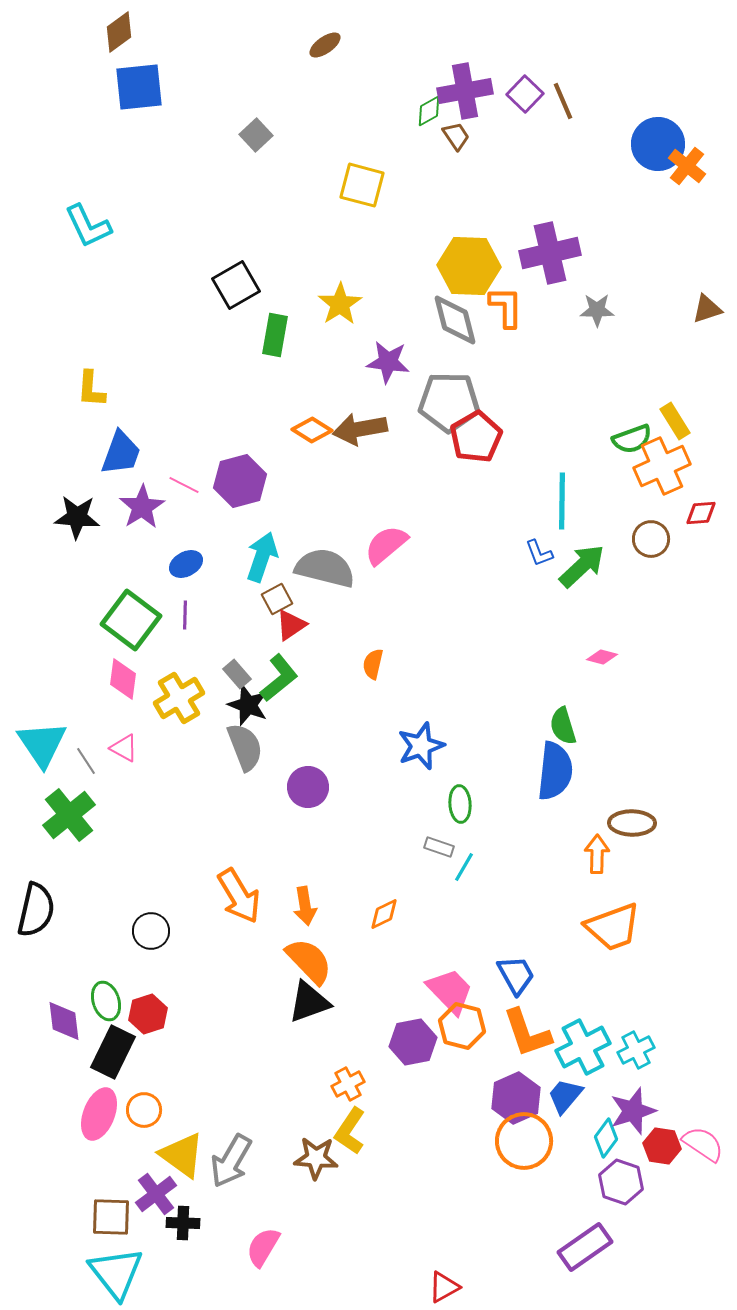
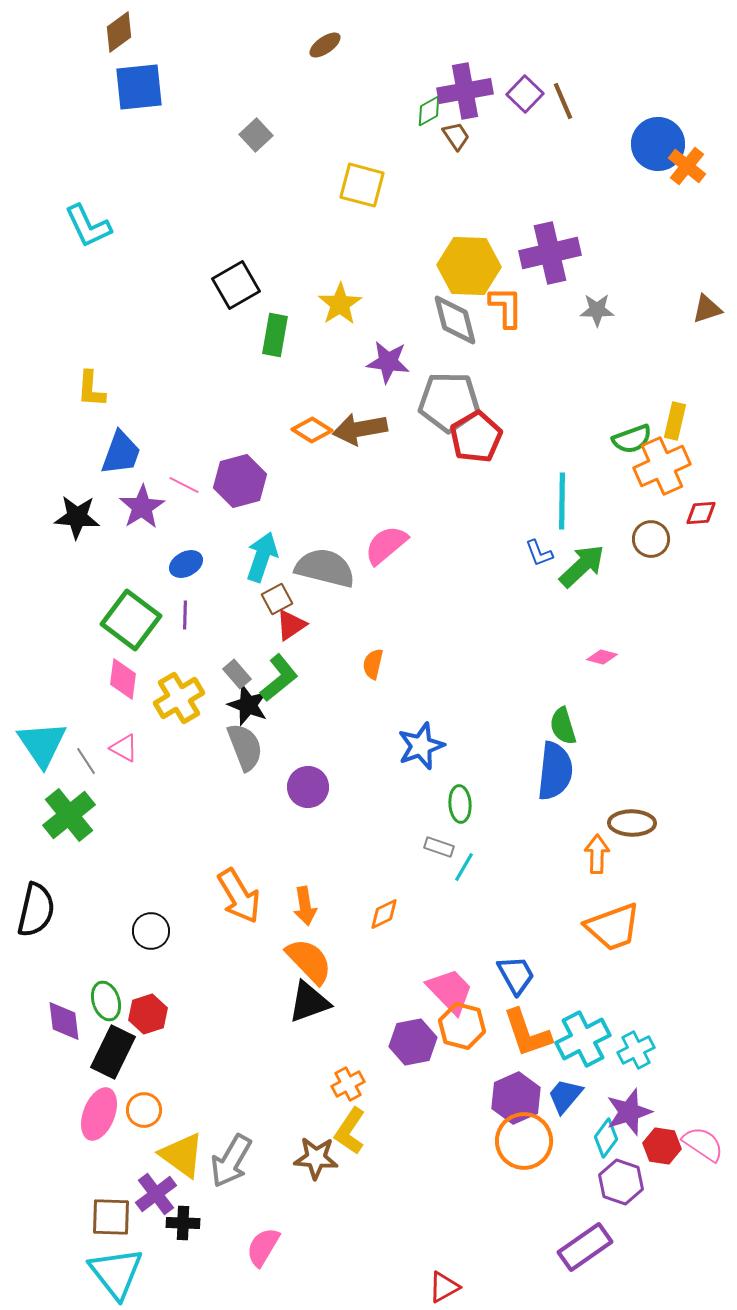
yellow rectangle at (675, 421): rotated 45 degrees clockwise
cyan cross at (583, 1047): moved 8 px up
purple star at (633, 1111): moved 4 px left, 1 px down
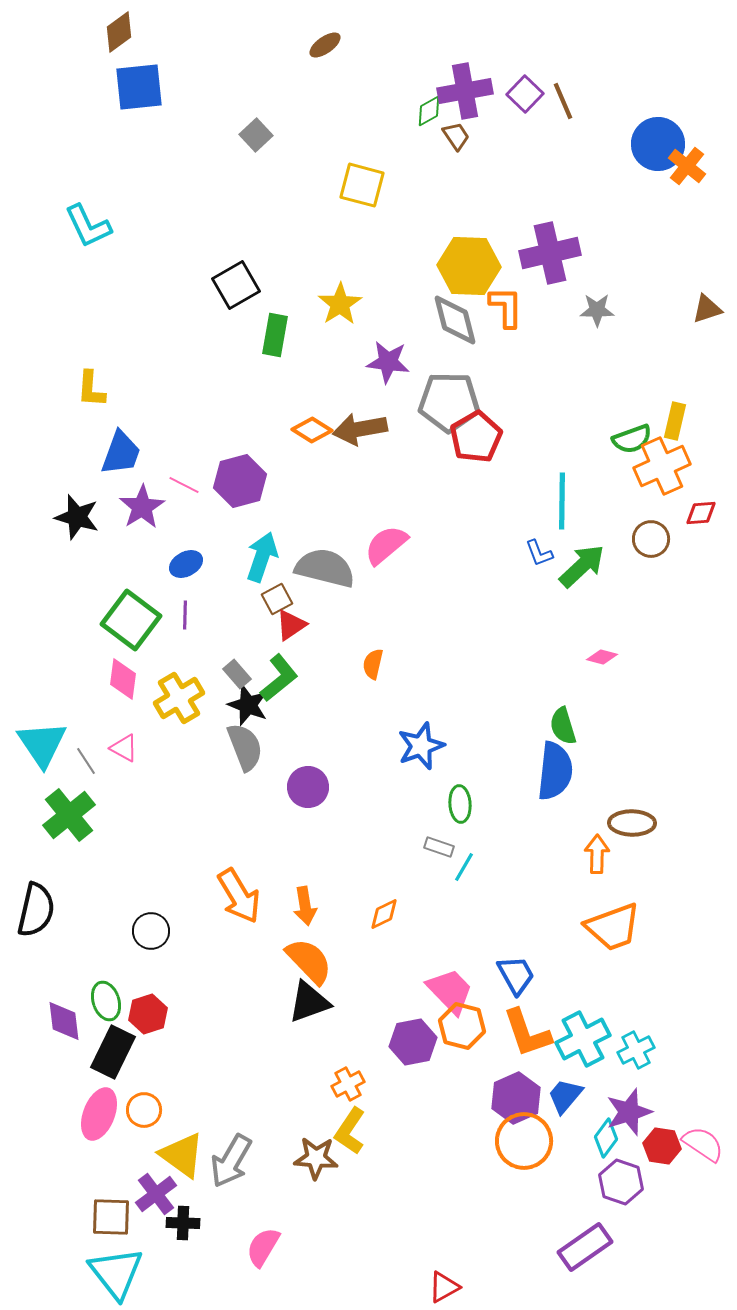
black star at (77, 517): rotated 12 degrees clockwise
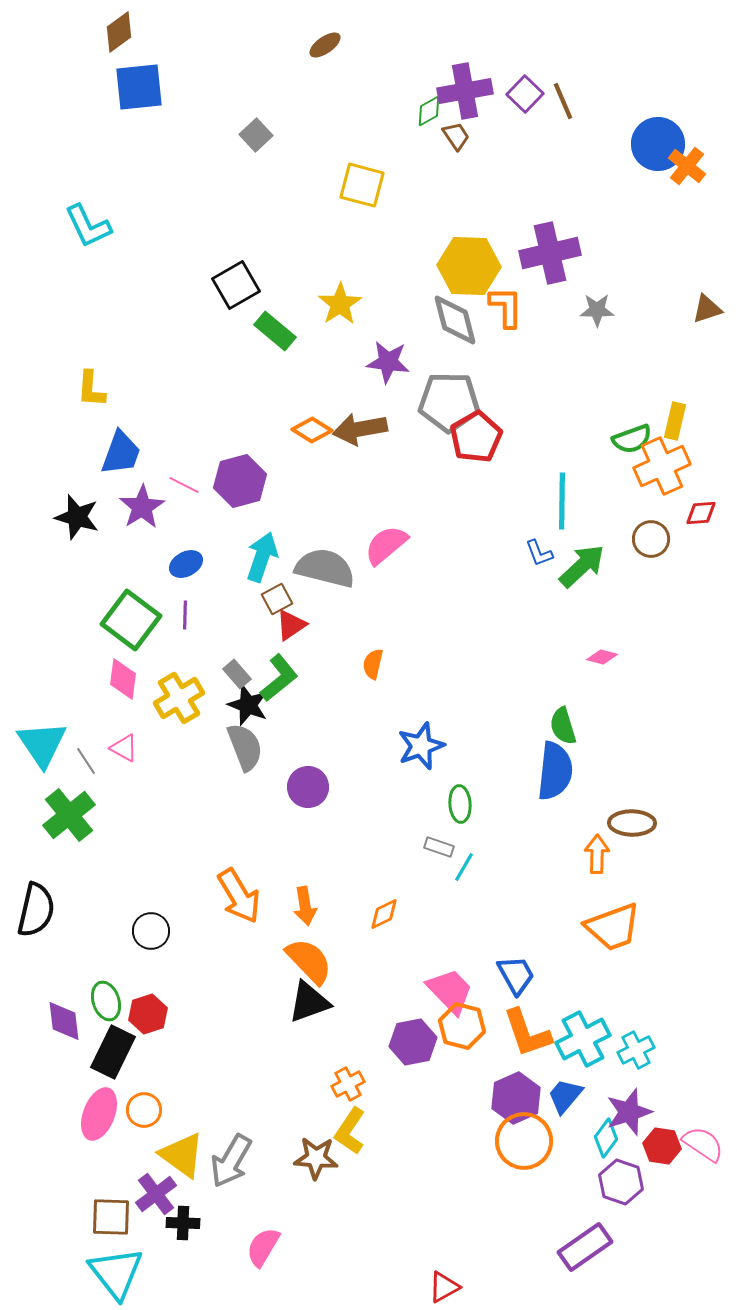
green rectangle at (275, 335): moved 4 px up; rotated 60 degrees counterclockwise
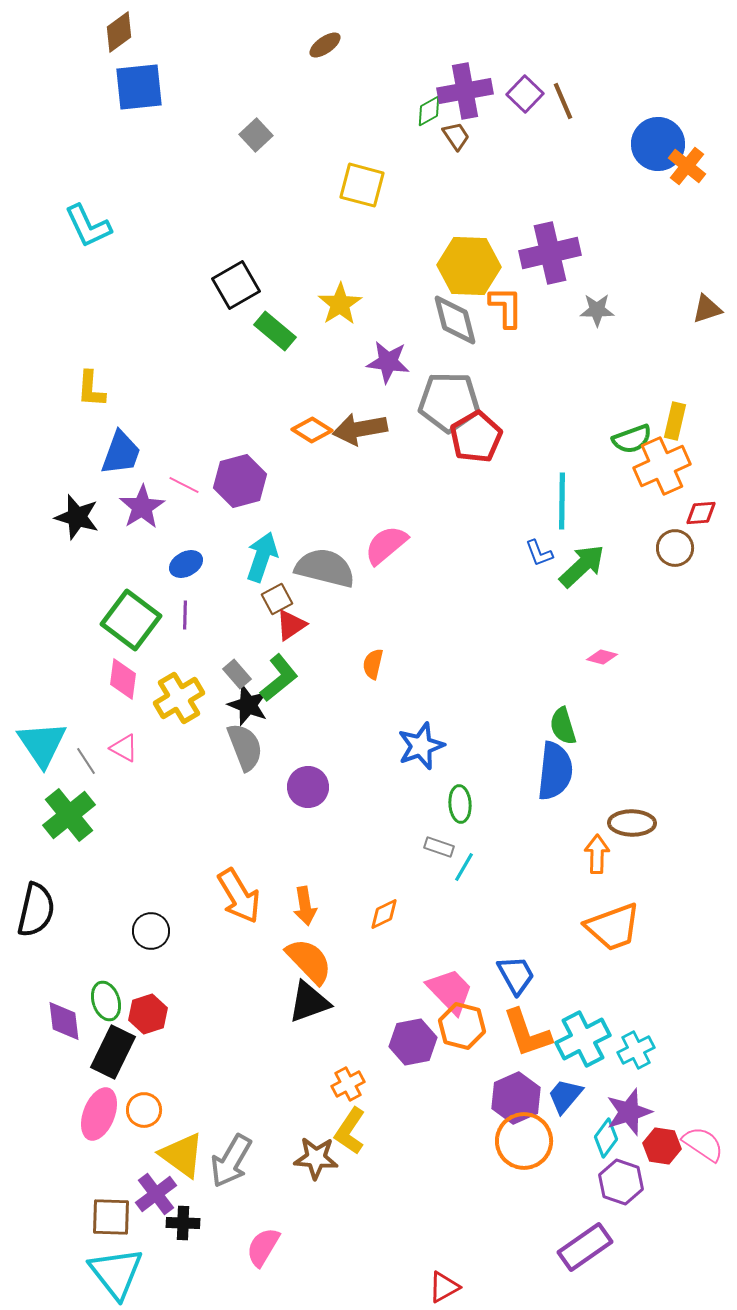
brown circle at (651, 539): moved 24 px right, 9 px down
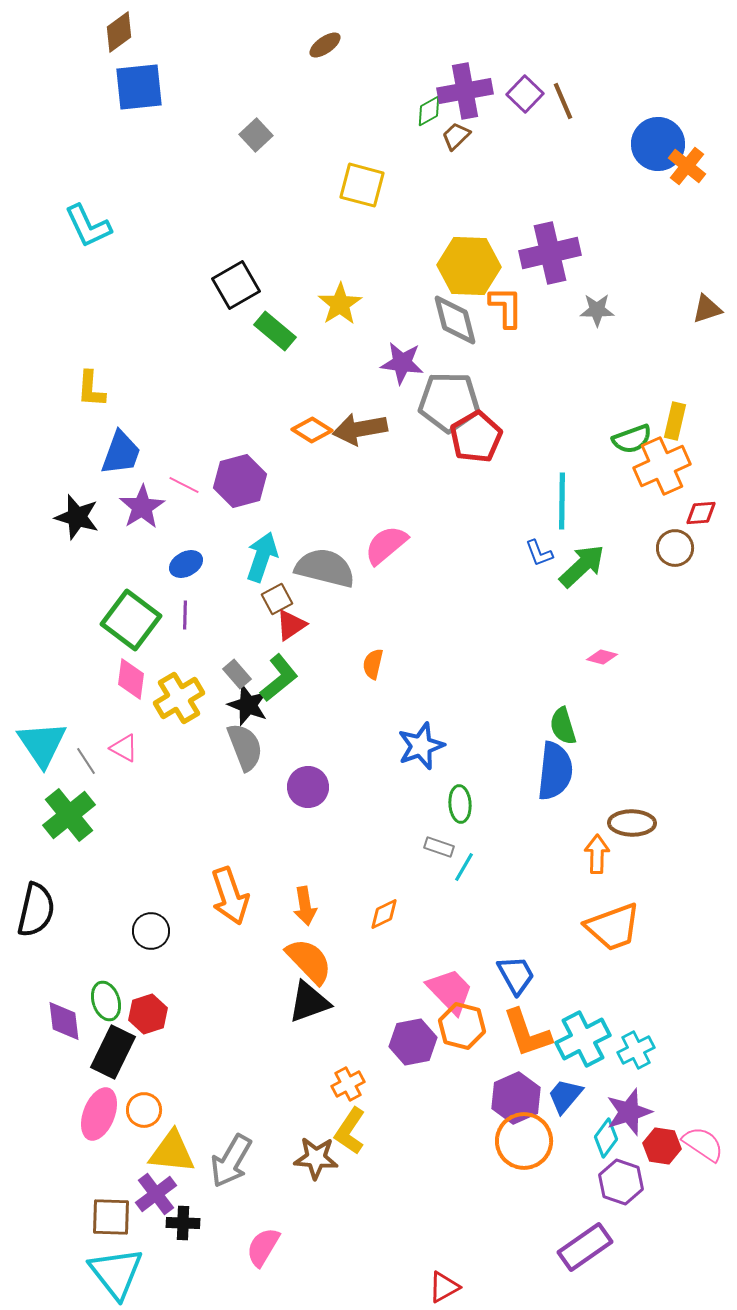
brown trapezoid at (456, 136): rotated 100 degrees counterclockwise
purple star at (388, 362): moved 14 px right, 1 px down
pink diamond at (123, 679): moved 8 px right
orange arrow at (239, 896): moved 9 px left; rotated 12 degrees clockwise
yellow triangle at (182, 1155): moved 10 px left, 3 px up; rotated 30 degrees counterclockwise
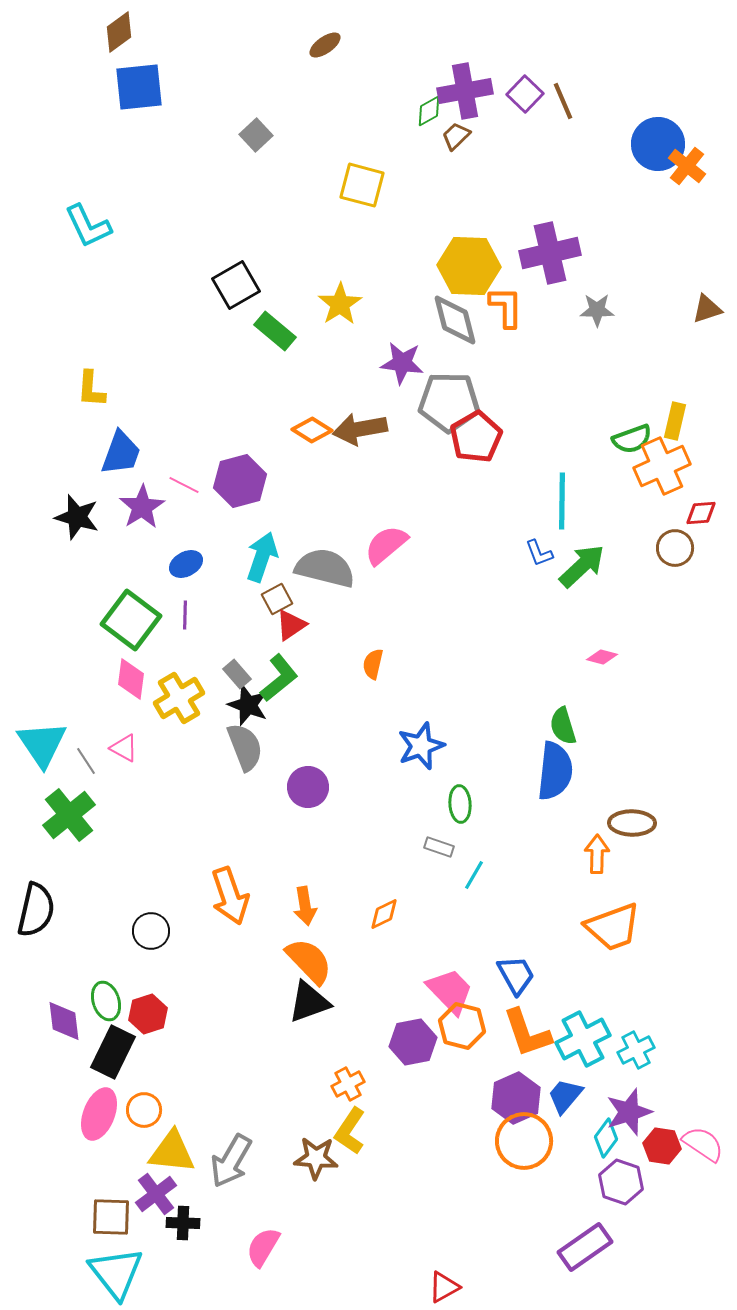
cyan line at (464, 867): moved 10 px right, 8 px down
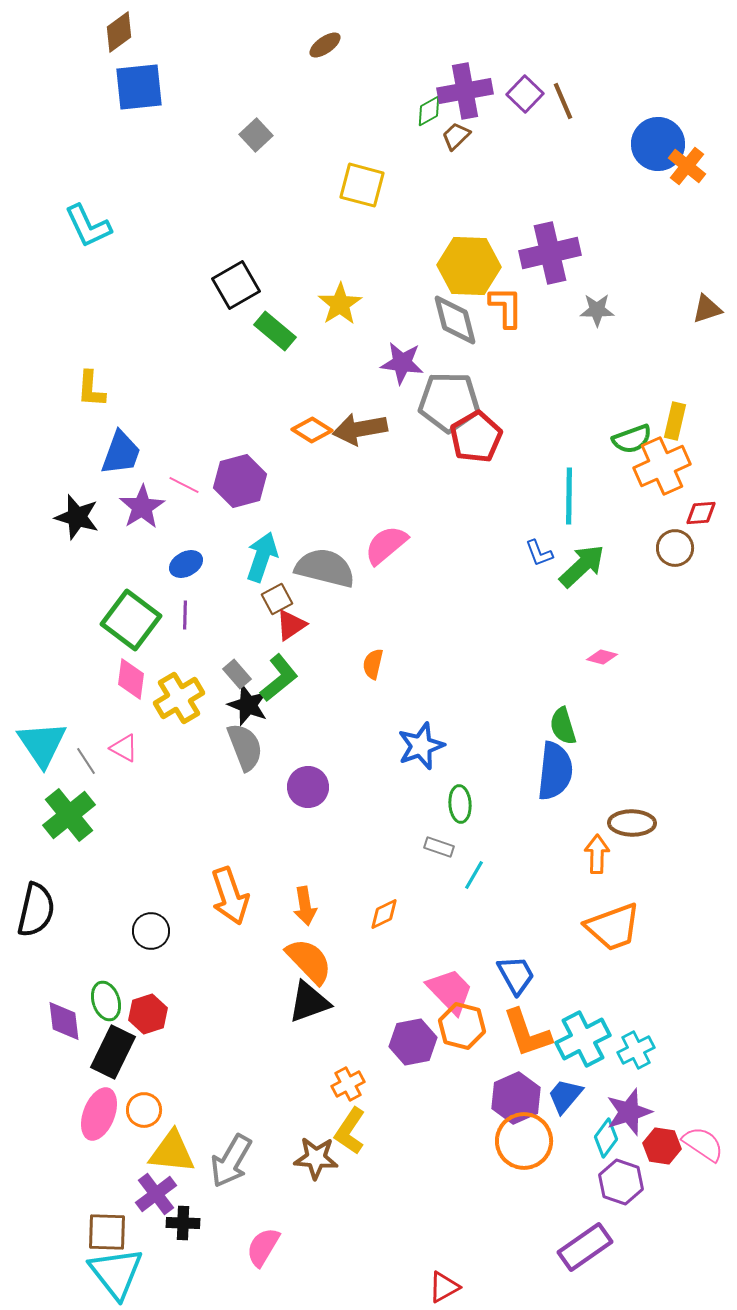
cyan line at (562, 501): moved 7 px right, 5 px up
brown square at (111, 1217): moved 4 px left, 15 px down
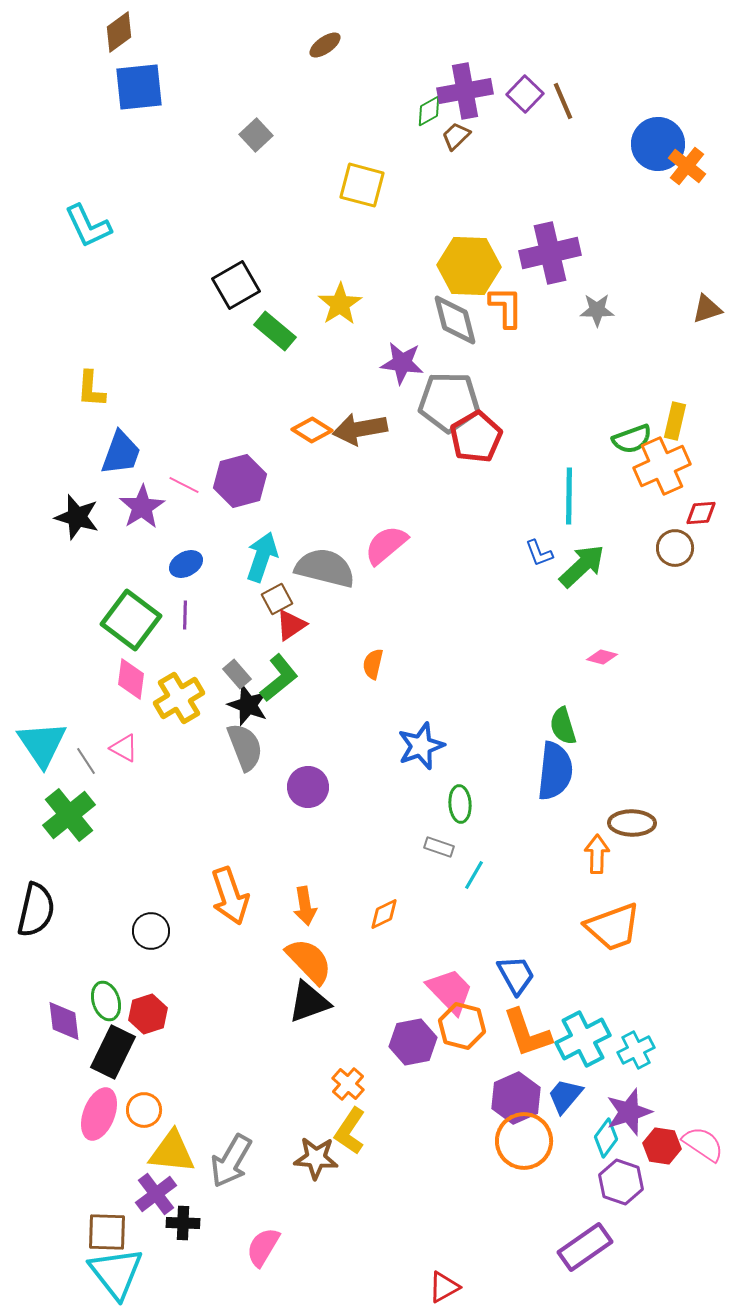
orange cross at (348, 1084): rotated 20 degrees counterclockwise
